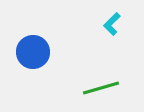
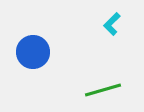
green line: moved 2 px right, 2 px down
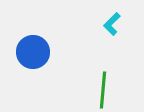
green line: rotated 69 degrees counterclockwise
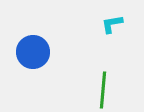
cyan L-shape: rotated 35 degrees clockwise
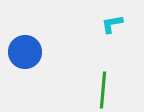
blue circle: moved 8 px left
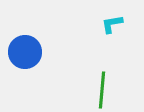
green line: moved 1 px left
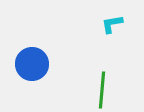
blue circle: moved 7 px right, 12 px down
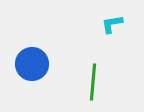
green line: moved 9 px left, 8 px up
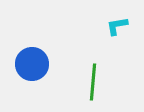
cyan L-shape: moved 5 px right, 2 px down
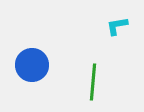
blue circle: moved 1 px down
